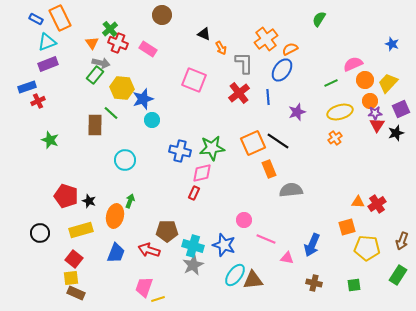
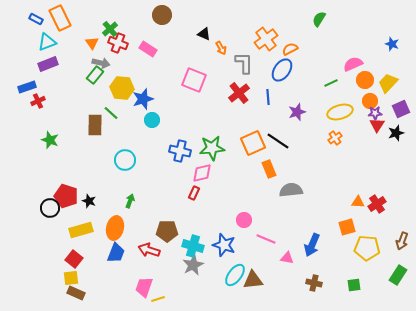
orange ellipse at (115, 216): moved 12 px down
black circle at (40, 233): moved 10 px right, 25 px up
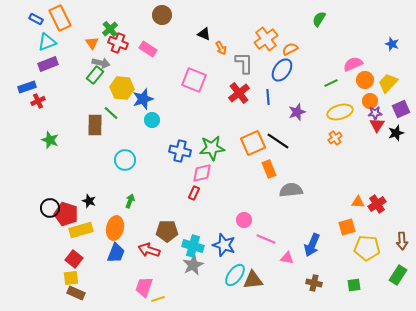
red pentagon at (66, 196): moved 18 px down
brown arrow at (402, 241): rotated 24 degrees counterclockwise
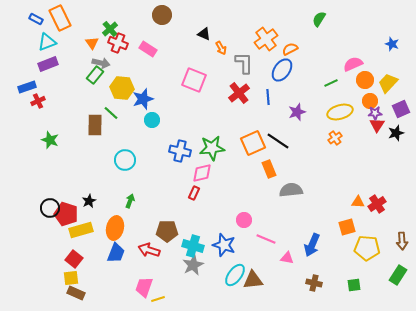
black star at (89, 201): rotated 24 degrees clockwise
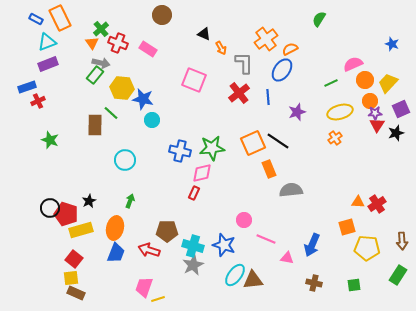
green cross at (110, 29): moved 9 px left
blue star at (143, 99): rotated 30 degrees clockwise
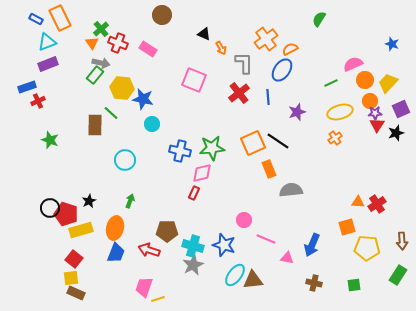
cyan circle at (152, 120): moved 4 px down
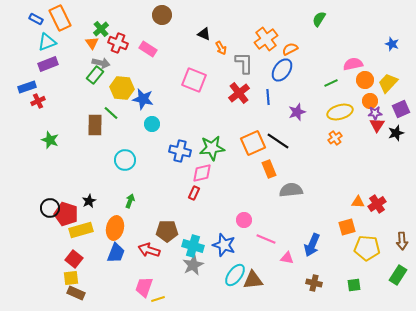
pink semicircle at (353, 64): rotated 12 degrees clockwise
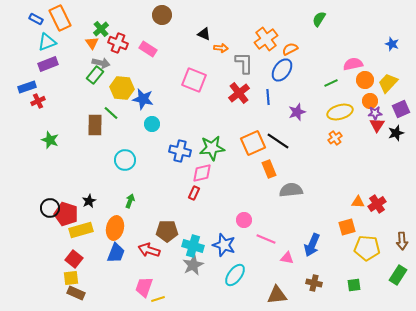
orange arrow at (221, 48): rotated 56 degrees counterclockwise
brown triangle at (253, 280): moved 24 px right, 15 px down
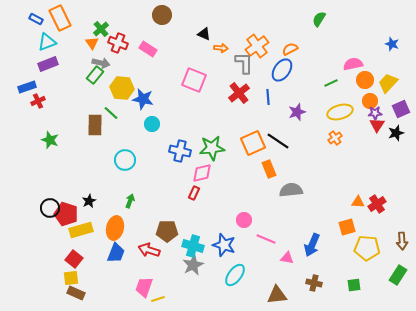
orange cross at (266, 39): moved 9 px left, 7 px down
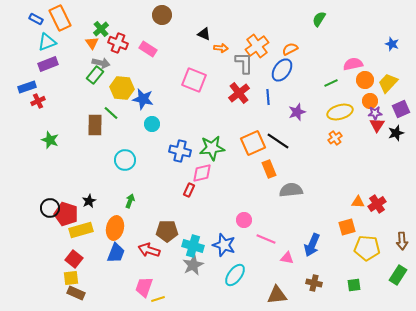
red rectangle at (194, 193): moved 5 px left, 3 px up
